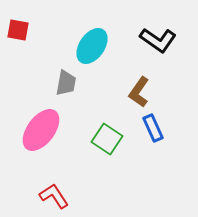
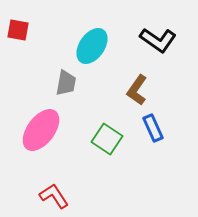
brown L-shape: moved 2 px left, 2 px up
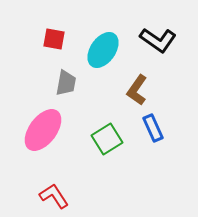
red square: moved 36 px right, 9 px down
cyan ellipse: moved 11 px right, 4 px down
pink ellipse: moved 2 px right
green square: rotated 24 degrees clockwise
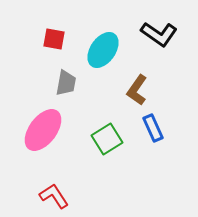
black L-shape: moved 1 px right, 6 px up
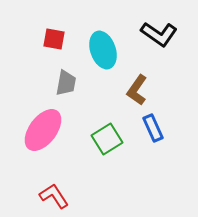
cyan ellipse: rotated 54 degrees counterclockwise
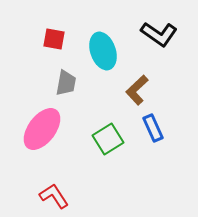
cyan ellipse: moved 1 px down
brown L-shape: rotated 12 degrees clockwise
pink ellipse: moved 1 px left, 1 px up
green square: moved 1 px right
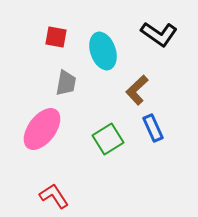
red square: moved 2 px right, 2 px up
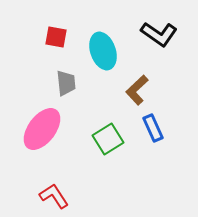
gray trapezoid: rotated 16 degrees counterclockwise
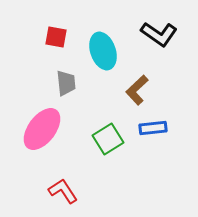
blue rectangle: rotated 72 degrees counterclockwise
red L-shape: moved 9 px right, 5 px up
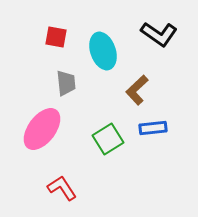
red L-shape: moved 1 px left, 3 px up
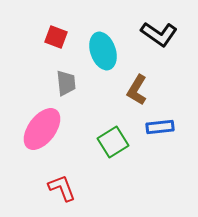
red square: rotated 10 degrees clockwise
brown L-shape: rotated 16 degrees counterclockwise
blue rectangle: moved 7 px right, 1 px up
green square: moved 5 px right, 3 px down
red L-shape: rotated 12 degrees clockwise
